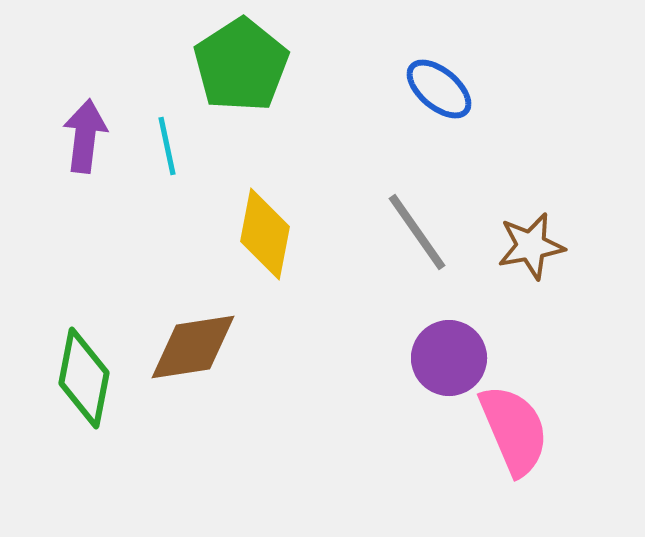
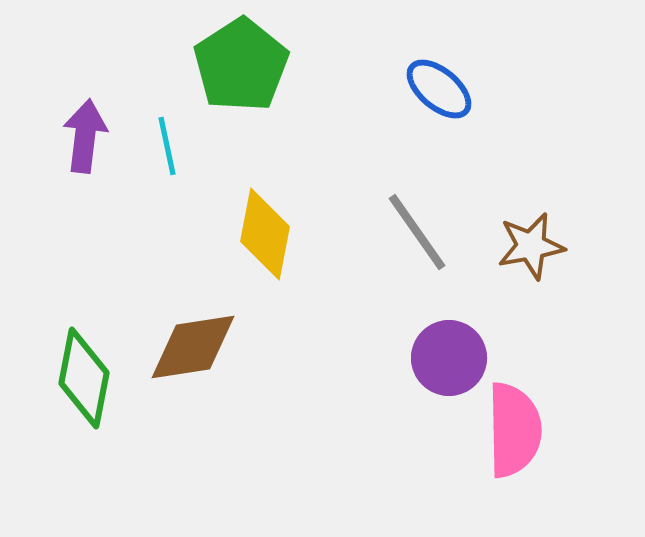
pink semicircle: rotated 22 degrees clockwise
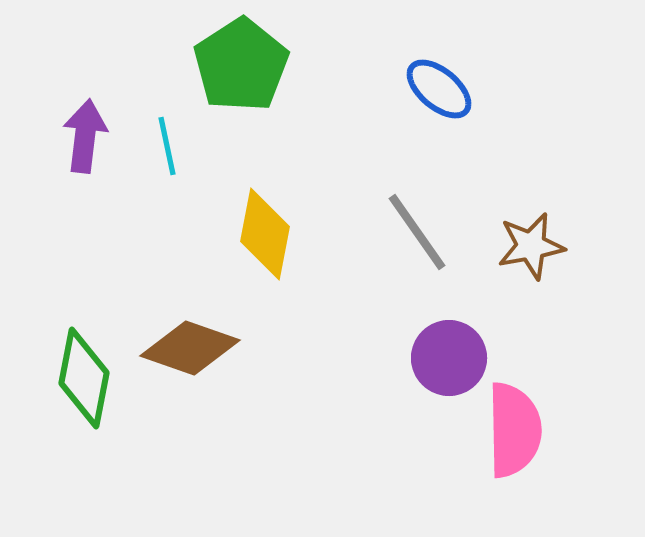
brown diamond: moved 3 px left, 1 px down; rotated 28 degrees clockwise
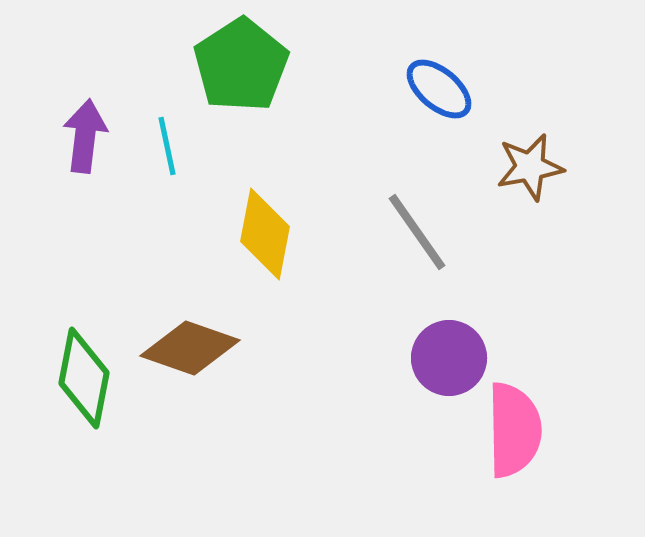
brown star: moved 1 px left, 79 px up
